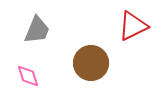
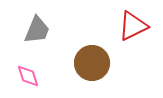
brown circle: moved 1 px right
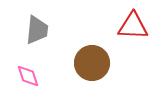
red triangle: rotated 28 degrees clockwise
gray trapezoid: rotated 16 degrees counterclockwise
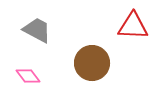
gray trapezoid: rotated 68 degrees counterclockwise
pink diamond: rotated 20 degrees counterclockwise
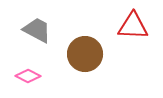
brown circle: moved 7 px left, 9 px up
pink diamond: rotated 25 degrees counterclockwise
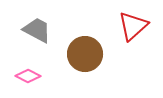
red triangle: rotated 44 degrees counterclockwise
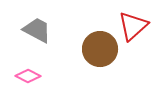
brown circle: moved 15 px right, 5 px up
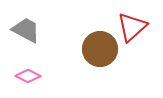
red triangle: moved 1 px left, 1 px down
gray trapezoid: moved 11 px left
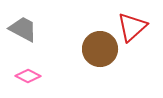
gray trapezoid: moved 3 px left, 1 px up
